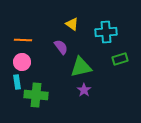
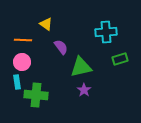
yellow triangle: moved 26 px left
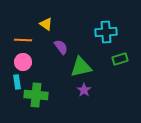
pink circle: moved 1 px right
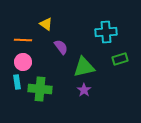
green triangle: moved 3 px right
green cross: moved 4 px right, 6 px up
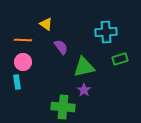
green cross: moved 23 px right, 18 px down
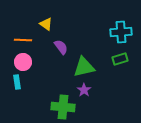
cyan cross: moved 15 px right
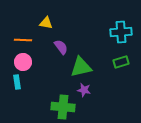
yellow triangle: moved 1 px up; rotated 24 degrees counterclockwise
green rectangle: moved 1 px right, 3 px down
green triangle: moved 3 px left
purple star: rotated 24 degrees counterclockwise
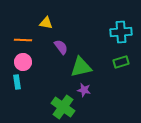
green cross: rotated 30 degrees clockwise
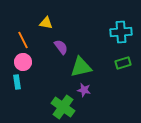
orange line: rotated 60 degrees clockwise
green rectangle: moved 2 px right, 1 px down
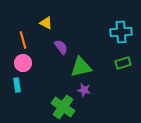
yellow triangle: rotated 16 degrees clockwise
orange line: rotated 12 degrees clockwise
pink circle: moved 1 px down
cyan rectangle: moved 3 px down
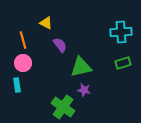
purple semicircle: moved 1 px left, 2 px up
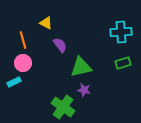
cyan rectangle: moved 3 px left, 3 px up; rotated 72 degrees clockwise
